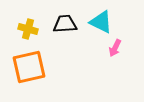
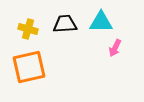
cyan triangle: rotated 25 degrees counterclockwise
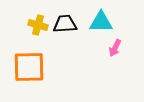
yellow cross: moved 10 px right, 4 px up
orange square: rotated 12 degrees clockwise
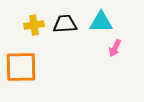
yellow cross: moved 4 px left; rotated 24 degrees counterclockwise
orange square: moved 8 px left
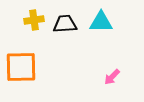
yellow cross: moved 5 px up
pink arrow: moved 3 px left, 29 px down; rotated 18 degrees clockwise
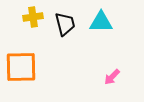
yellow cross: moved 1 px left, 3 px up
black trapezoid: rotated 80 degrees clockwise
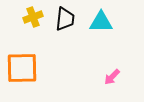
yellow cross: rotated 12 degrees counterclockwise
black trapezoid: moved 5 px up; rotated 20 degrees clockwise
orange square: moved 1 px right, 1 px down
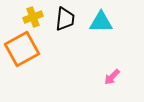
orange square: moved 19 px up; rotated 28 degrees counterclockwise
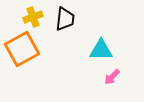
cyan triangle: moved 28 px down
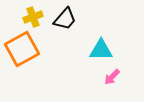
black trapezoid: rotated 35 degrees clockwise
